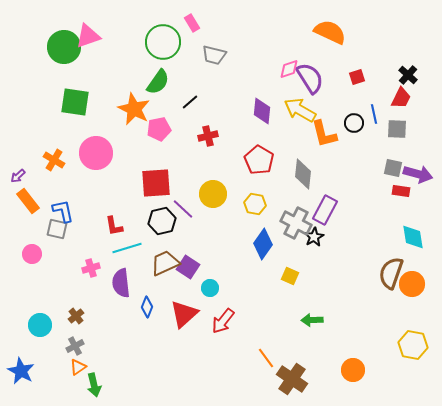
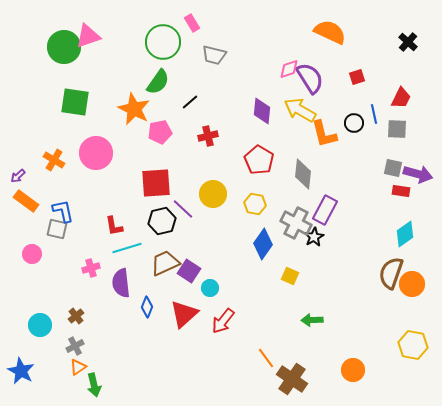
black cross at (408, 75): moved 33 px up
pink pentagon at (159, 129): moved 1 px right, 3 px down
orange rectangle at (28, 201): moved 2 px left; rotated 15 degrees counterclockwise
cyan diamond at (413, 237): moved 8 px left, 3 px up; rotated 64 degrees clockwise
purple square at (188, 267): moved 1 px right, 4 px down
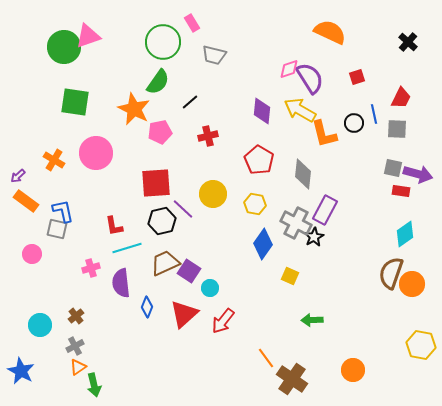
yellow hexagon at (413, 345): moved 8 px right
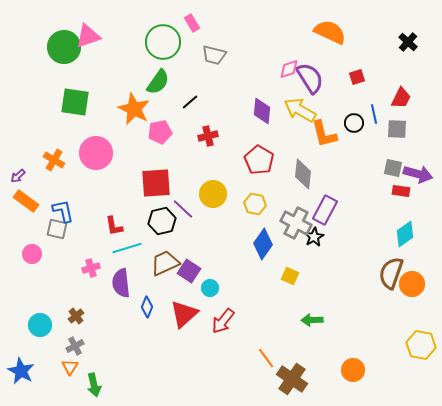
orange triangle at (78, 367): moved 8 px left; rotated 24 degrees counterclockwise
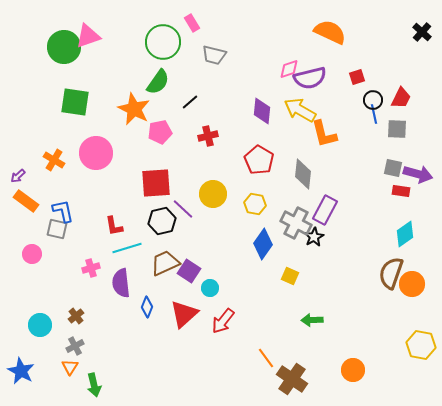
black cross at (408, 42): moved 14 px right, 10 px up
purple semicircle at (310, 78): rotated 108 degrees clockwise
black circle at (354, 123): moved 19 px right, 23 px up
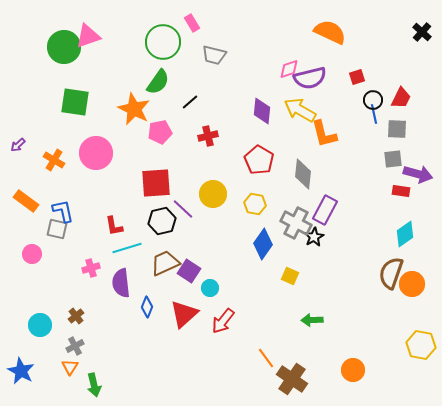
gray square at (393, 168): moved 9 px up; rotated 18 degrees counterclockwise
purple arrow at (18, 176): moved 31 px up
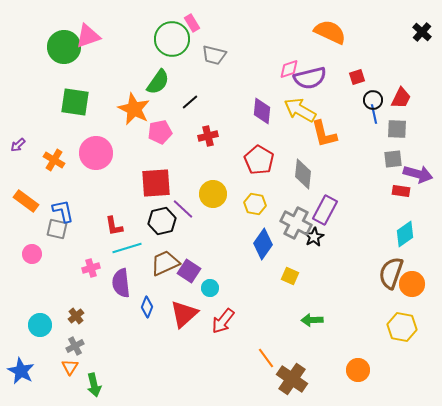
green circle at (163, 42): moved 9 px right, 3 px up
yellow hexagon at (421, 345): moved 19 px left, 18 px up
orange circle at (353, 370): moved 5 px right
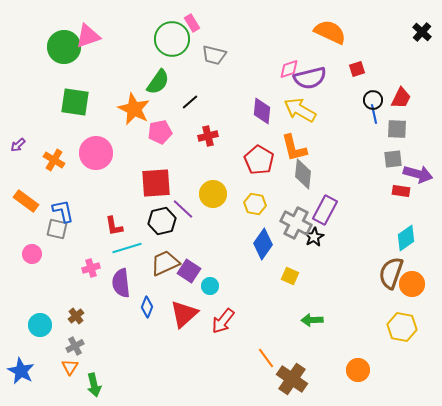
red square at (357, 77): moved 8 px up
orange L-shape at (324, 134): moved 30 px left, 14 px down
cyan diamond at (405, 234): moved 1 px right, 4 px down
cyan circle at (210, 288): moved 2 px up
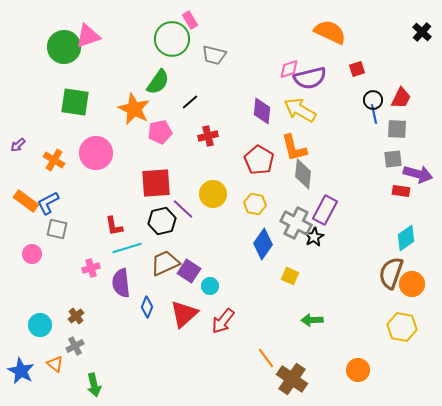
pink rectangle at (192, 23): moved 2 px left, 3 px up
blue L-shape at (63, 211): moved 15 px left, 8 px up; rotated 105 degrees counterclockwise
orange triangle at (70, 367): moved 15 px left, 3 px up; rotated 24 degrees counterclockwise
